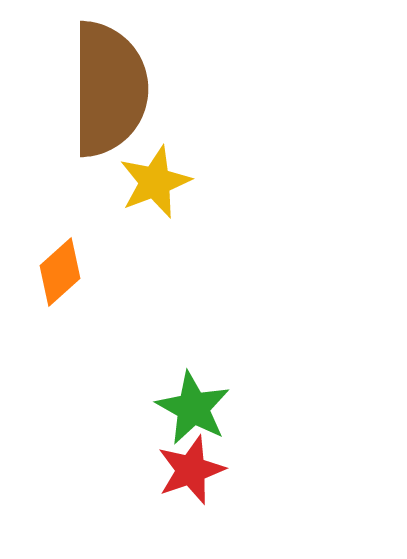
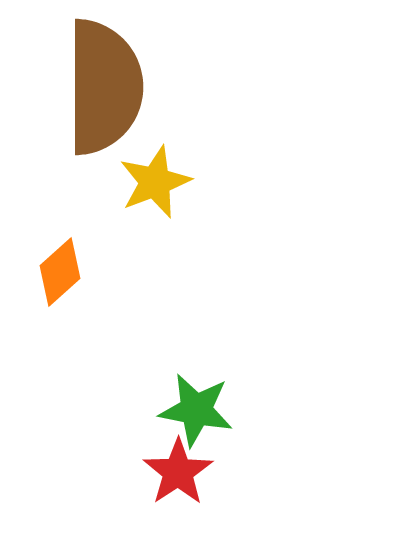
brown semicircle: moved 5 px left, 2 px up
green star: moved 3 px right, 2 px down; rotated 18 degrees counterclockwise
red star: moved 13 px left, 2 px down; rotated 14 degrees counterclockwise
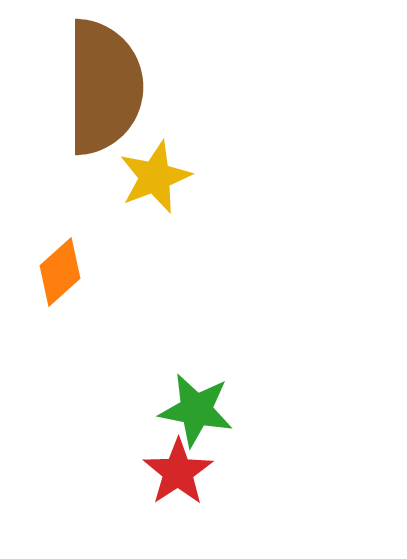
yellow star: moved 5 px up
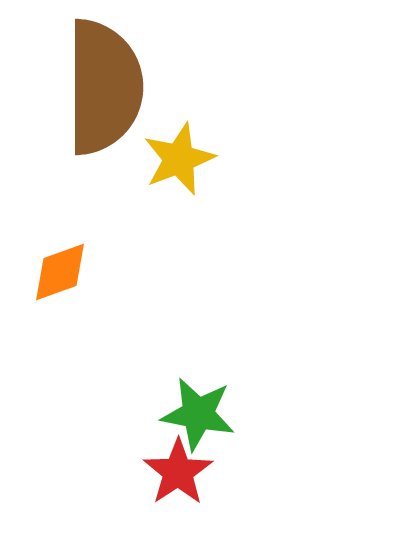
yellow star: moved 24 px right, 18 px up
orange diamond: rotated 22 degrees clockwise
green star: moved 2 px right, 4 px down
